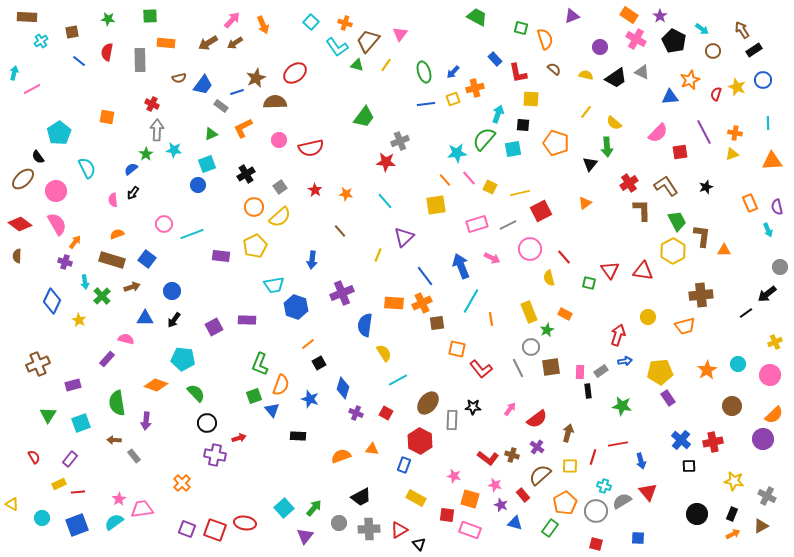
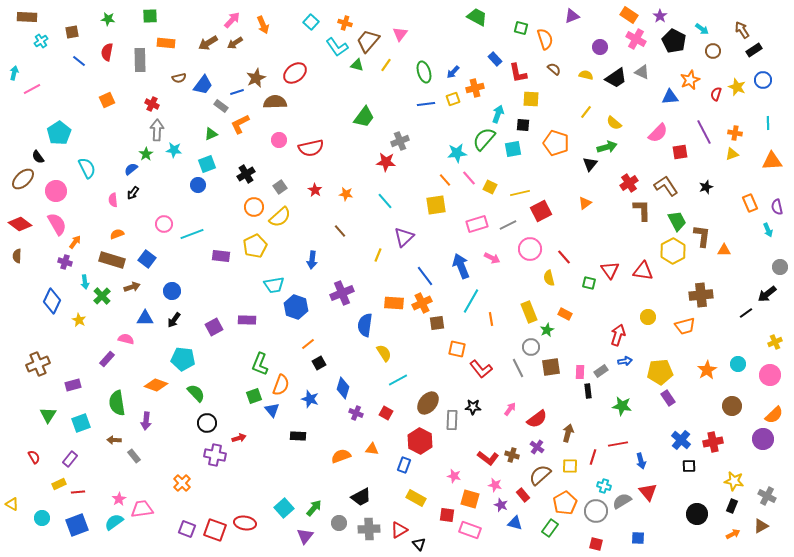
orange square at (107, 117): moved 17 px up; rotated 35 degrees counterclockwise
orange L-shape at (243, 128): moved 3 px left, 4 px up
green arrow at (607, 147): rotated 102 degrees counterclockwise
black rectangle at (732, 514): moved 8 px up
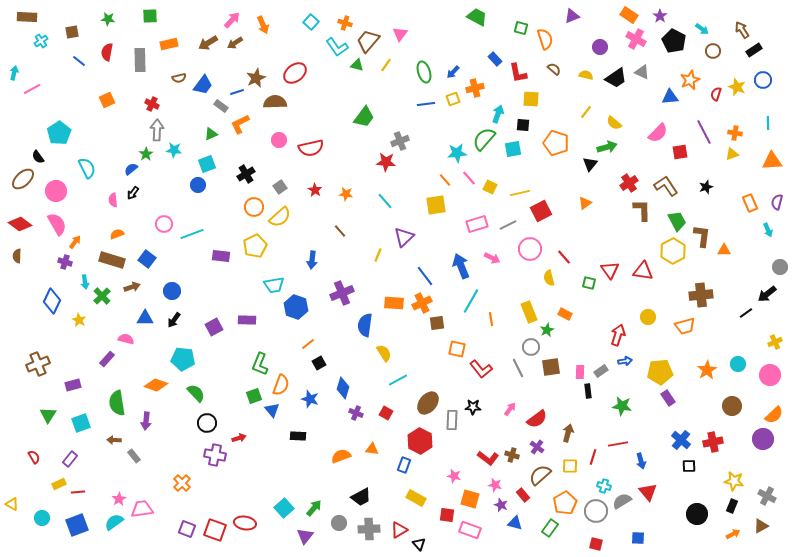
orange rectangle at (166, 43): moved 3 px right, 1 px down; rotated 18 degrees counterclockwise
purple semicircle at (777, 207): moved 5 px up; rotated 28 degrees clockwise
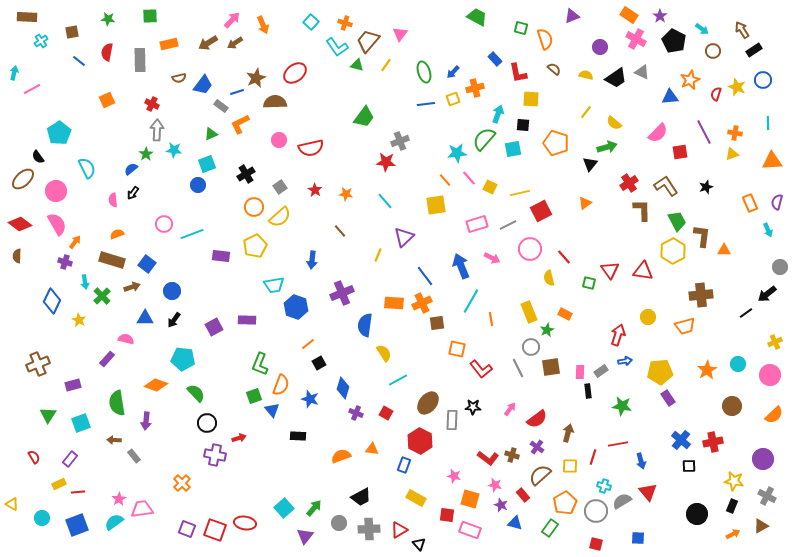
blue square at (147, 259): moved 5 px down
purple circle at (763, 439): moved 20 px down
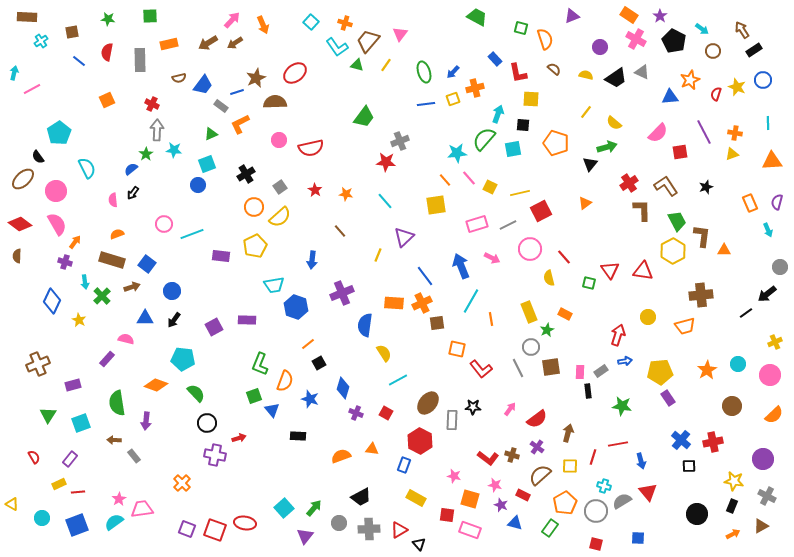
orange semicircle at (281, 385): moved 4 px right, 4 px up
red rectangle at (523, 495): rotated 24 degrees counterclockwise
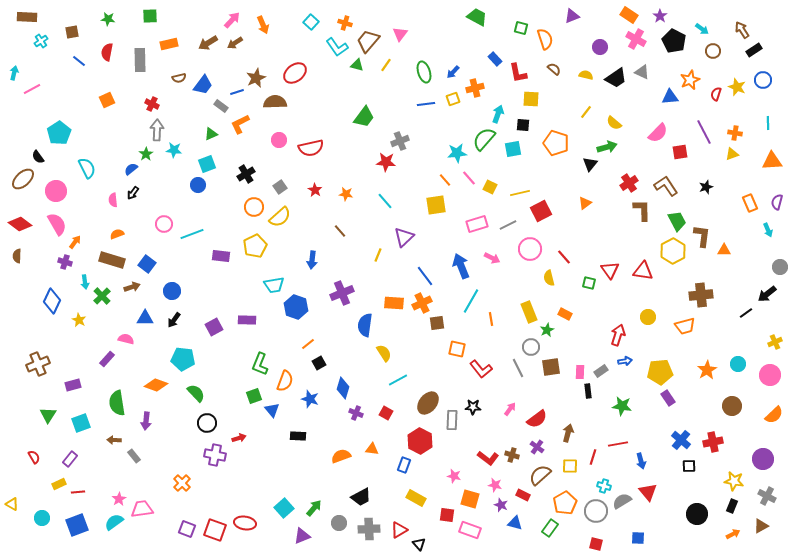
purple triangle at (305, 536): moved 3 px left; rotated 30 degrees clockwise
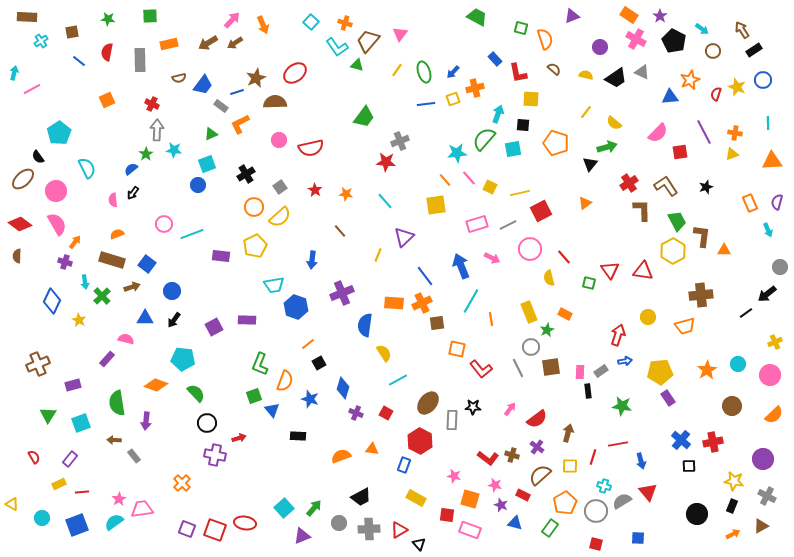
yellow line at (386, 65): moved 11 px right, 5 px down
red line at (78, 492): moved 4 px right
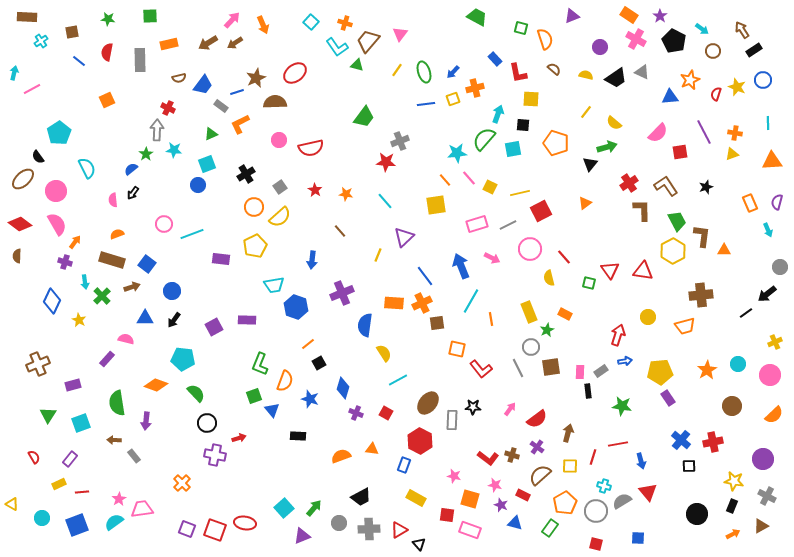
red cross at (152, 104): moved 16 px right, 4 px down
purple rectangle at (221, 256): moved 3 px down
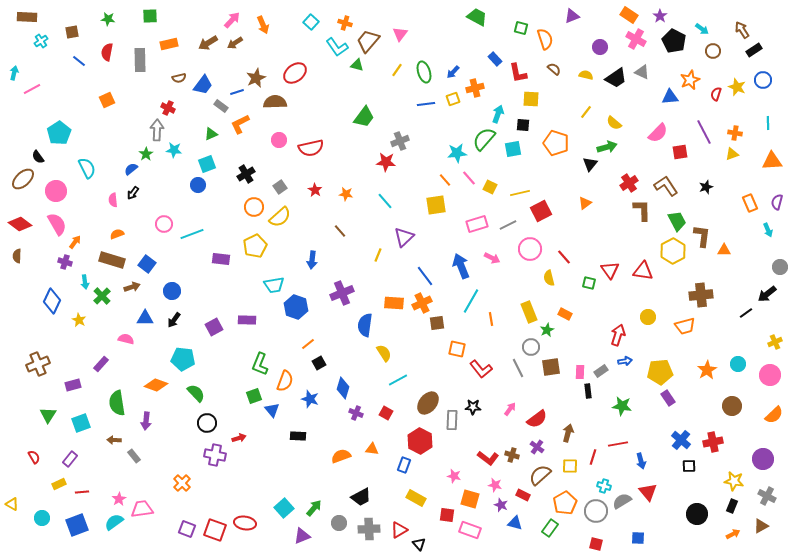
purple rectangle at (107, 359): moved 6 px left, 5 px down
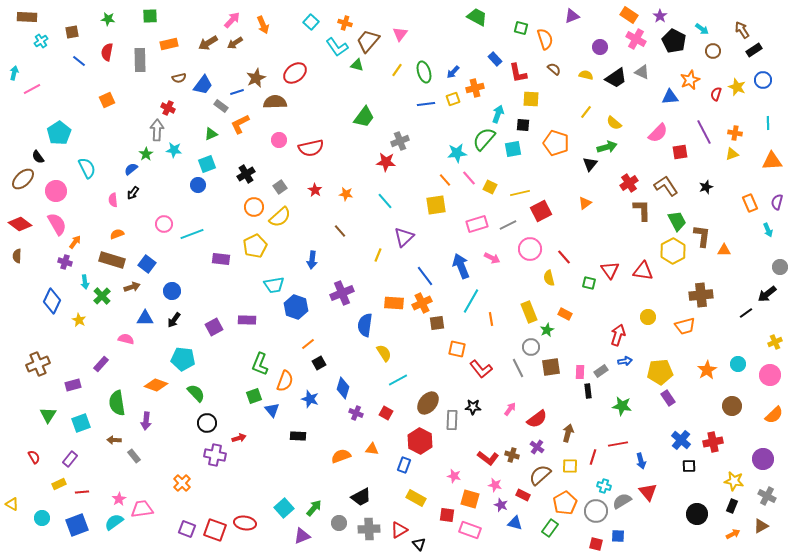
blue square at (638, 538): moved 20 px left, 2 px up
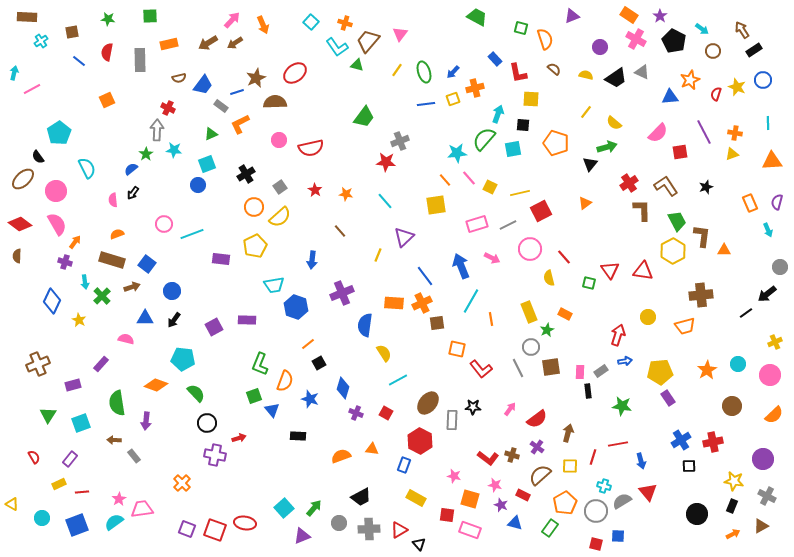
blue cross at (681, 440): rotated 18 degrees clockwise
